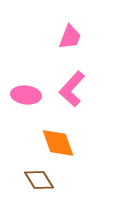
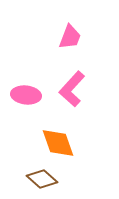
brown diamond: moved 3 px right, 1 px up; rotated 16 degrees counterclockwise
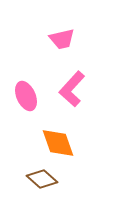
pink trapezoid: moved 8 px left, 2 px down; rotated 56 degrees clockwise
pink ellipse: moved 1 px down; rotated 60 degrees clockwise
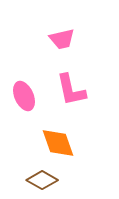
pink L-shape: moved 1 px left, 1 px down; rotated 54 degrees counterclockwise
pink ellipse: moved 2 px left
brown diamond: moved 1 px down; rotated 12 degrees counterclockwise
